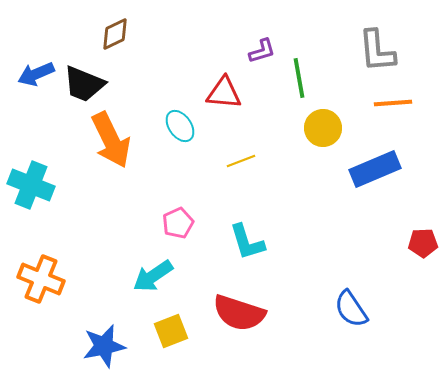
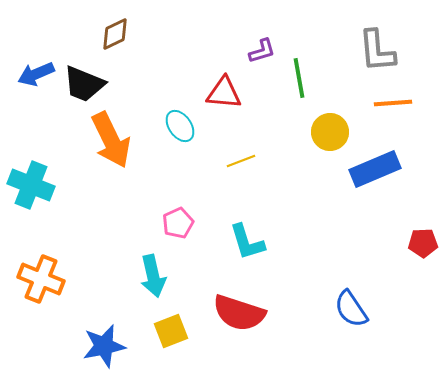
yellow circle: moved 7 px right, 4 px down
cyan arrow: rotated 69 degrees counterclockwise
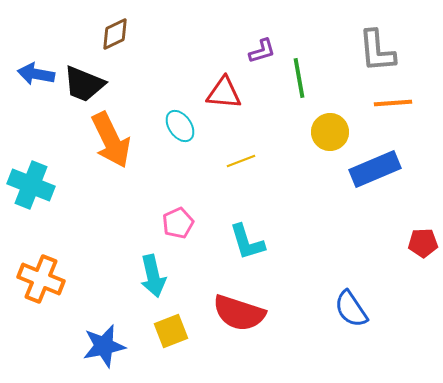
blue arrow: rotated 33 degrees clockwise
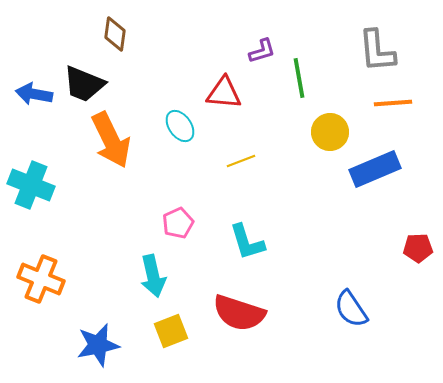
brown diamond: rotated 56 degrees counterclockwise
blue arrow: moved 2 px left, 20 px down
red pentagon: moved 5 px left, 5 px down
blue star: moved 6 px left, 1 px up
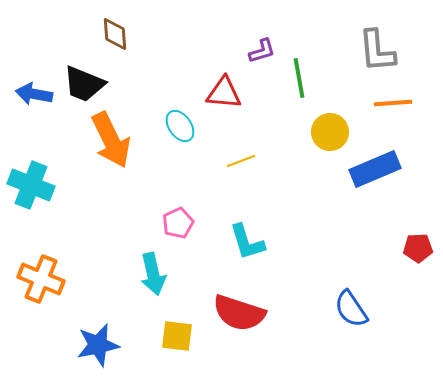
brown diamond: rotated 12 degrees counterclockwise
cyan arrow: moved 2 px up
yellow square: moved 6 px right, 5 px down; rotated 28 degrees clockwise
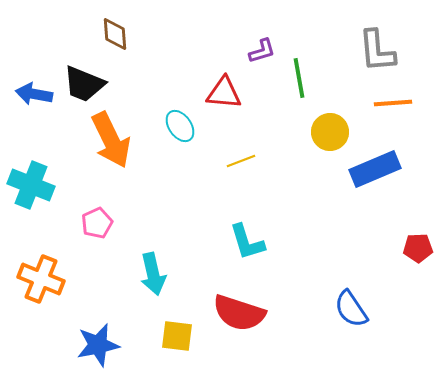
pink pentagon: moved 81 px left
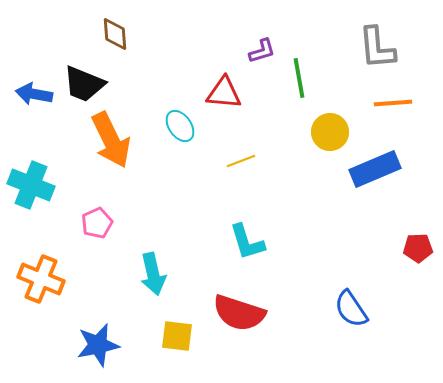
gray L-shape: moved 3 px up
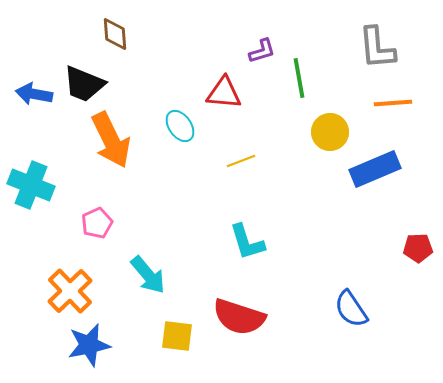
cyan arrow: moved 5 px left, 1 px down; rotated 27 degrees counterclockwise
orange cross: moved 29 px right, 12 px down; rotated 24 degrees clockwise
red semicircle: moved 4 px down
blue star: moved 9 px left
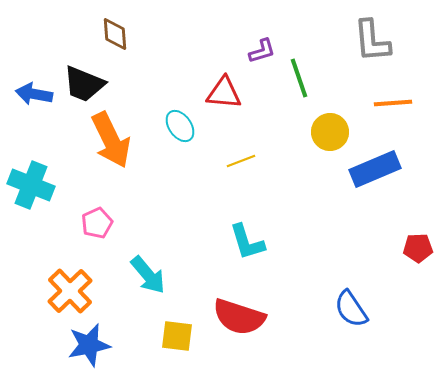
gray L-shape: moved 5 px left, 7 px up
green line: rotated 9 degrees counterclockwise
